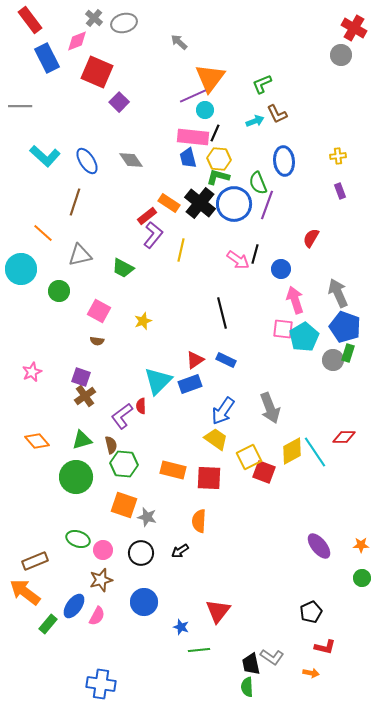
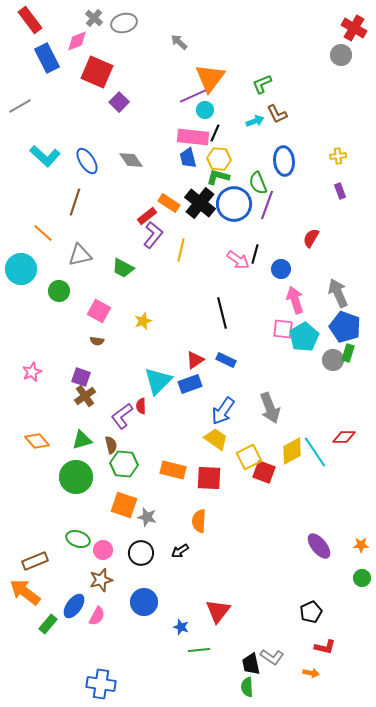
gray line at (20, 106): rotated 30 degrees counterclockwise
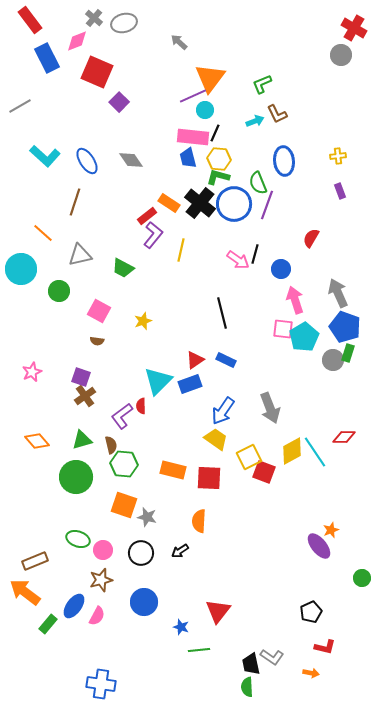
orange star at (361, 545): moved 30 px left, 15 px up; rotated 21 degrees counterclockwise
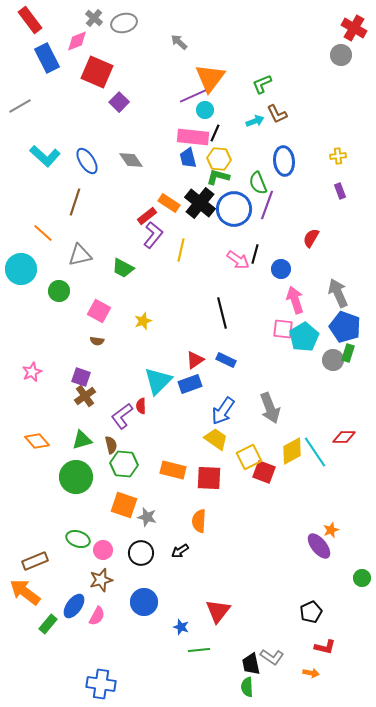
blue circle at (234, 204): moved 5 px down
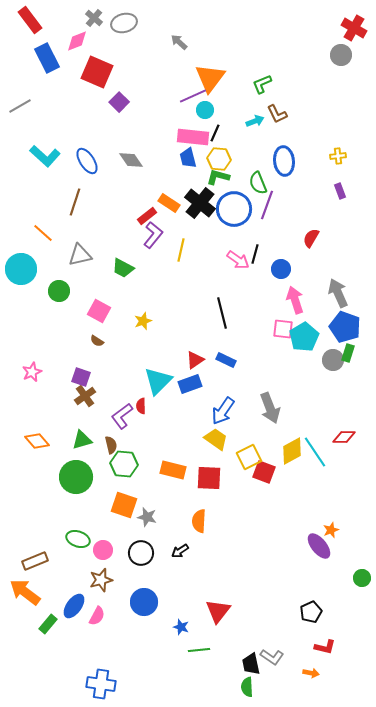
brown semicircle at (97, 341): rotated 24 degrees clockwise
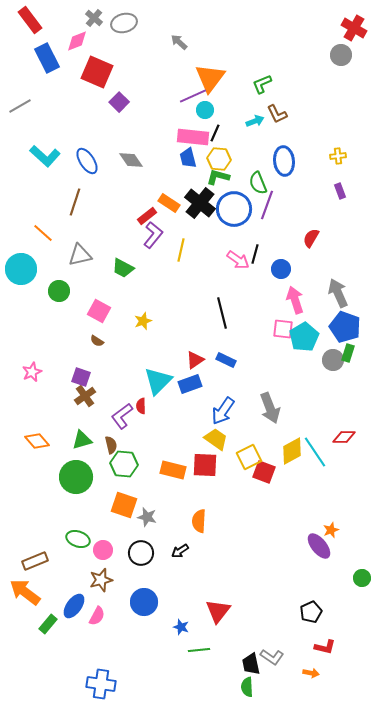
red square at (209, 478): moved 4 px left, 13 px up
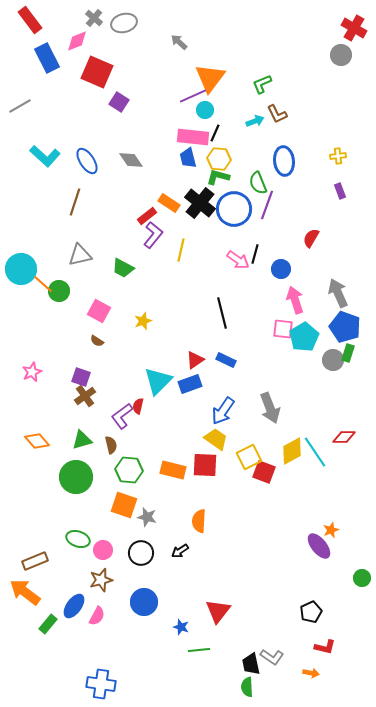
purple square at (119, 102): rotated 12 degrees counterclockwise
orange line at (43, 233): moved 51 px down
red semicircle at (141, 406): moved 3 px left; rotated 14 degrees clockwise
green hexagon at (124, 464): moved 5 px right, 6 px down
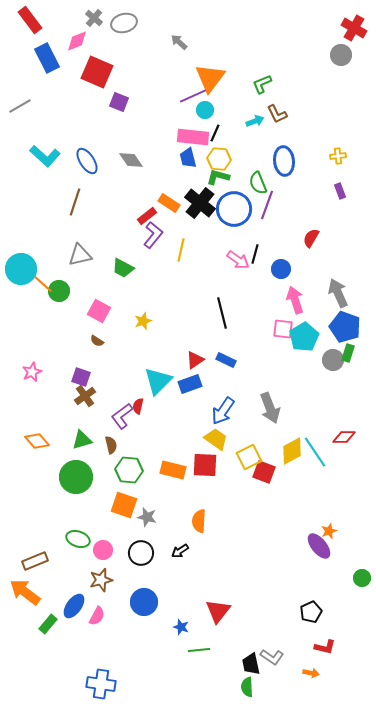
purple square at (119, 102): rotated 12 degrees counterclockwise
orange star at (331, 530): moved 2 px left, 1 px down
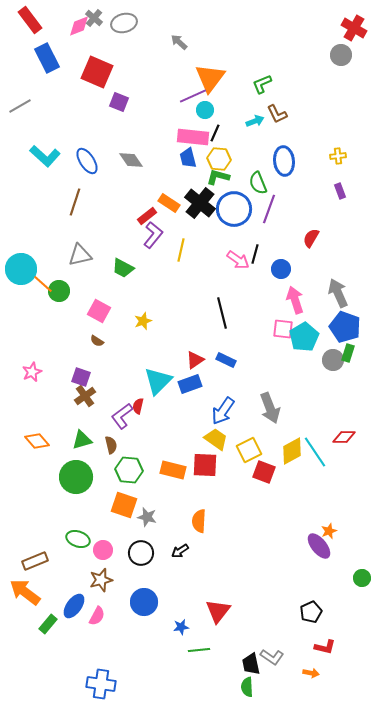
pink diamond at (77, 41): moved 2 px right, 15 px up
purple line at (267, 205): moved 2 px right, 4 px down
yellow square at (249, 457): moved 7 px up
blue star at (181, 627): rotated 28 degrees counterclockwise
